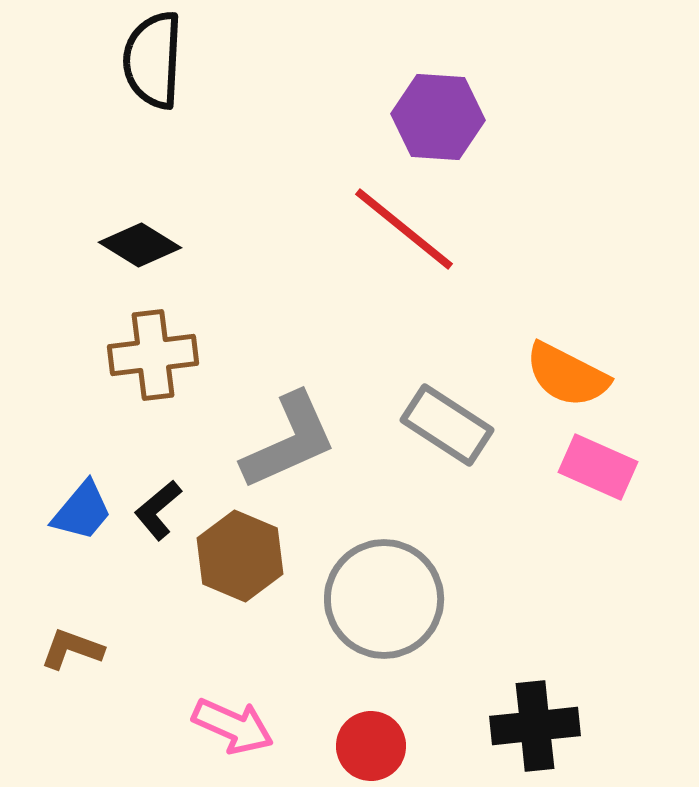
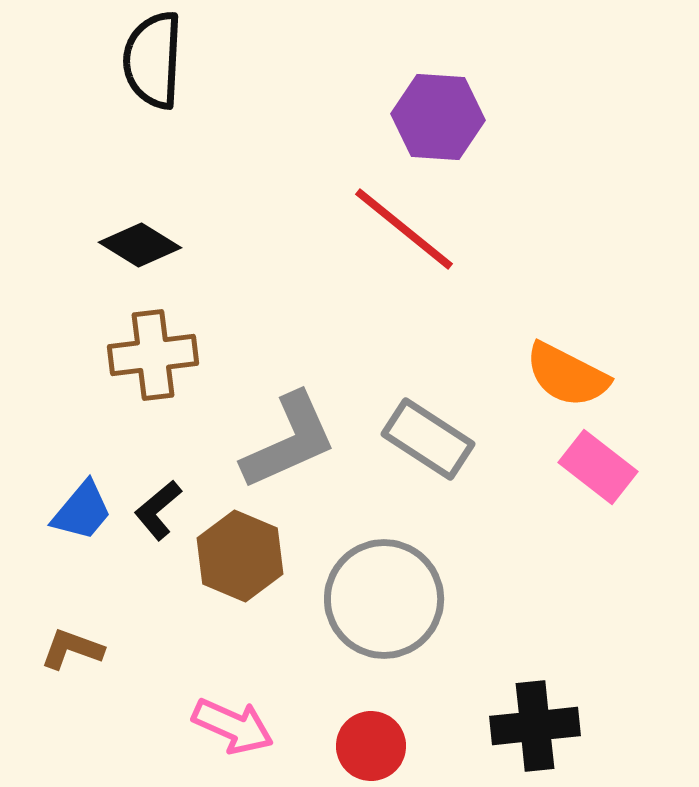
gray rectangle: moved 19 px left, 14 px down
pink rectangle: rotated 14 degrees clockwise
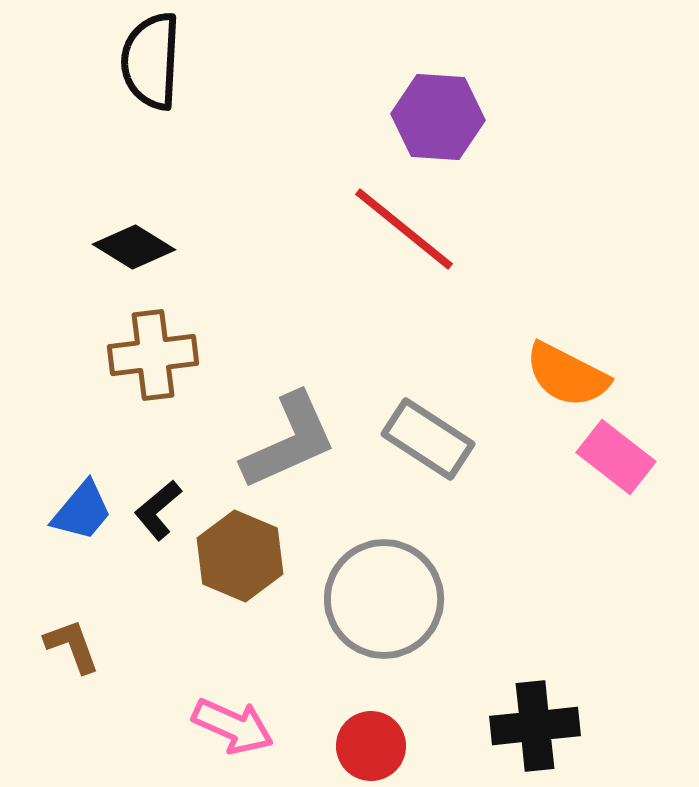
black semicircle: moved 2 px left, 1 px down
black diamond: moved 6 px left, 2 px down
pink rectangle: moved 18 px right, 10 px up
brown L-shape: moved 3 px up; rotated 50 degrees clockwise
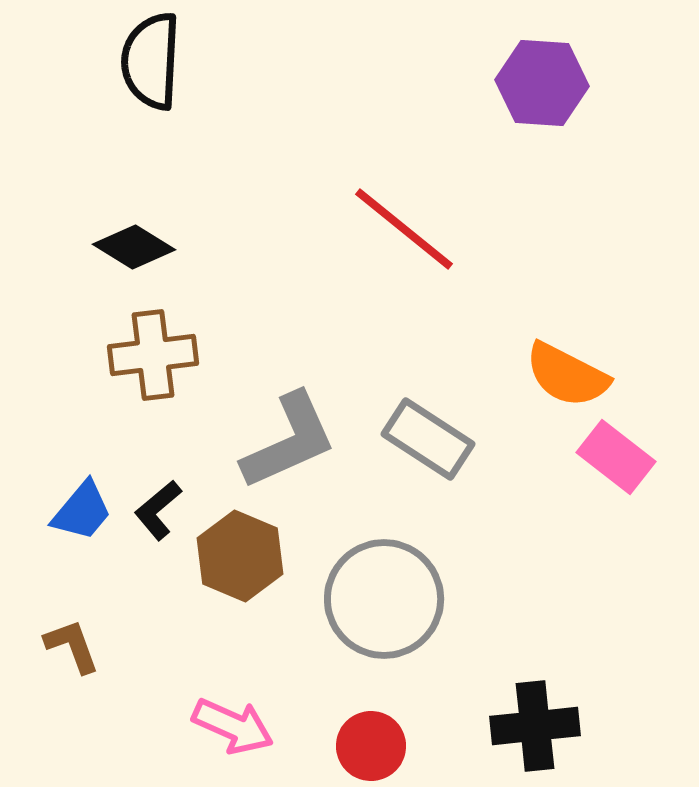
purple hexagon: moved 104 px right, 34 px up
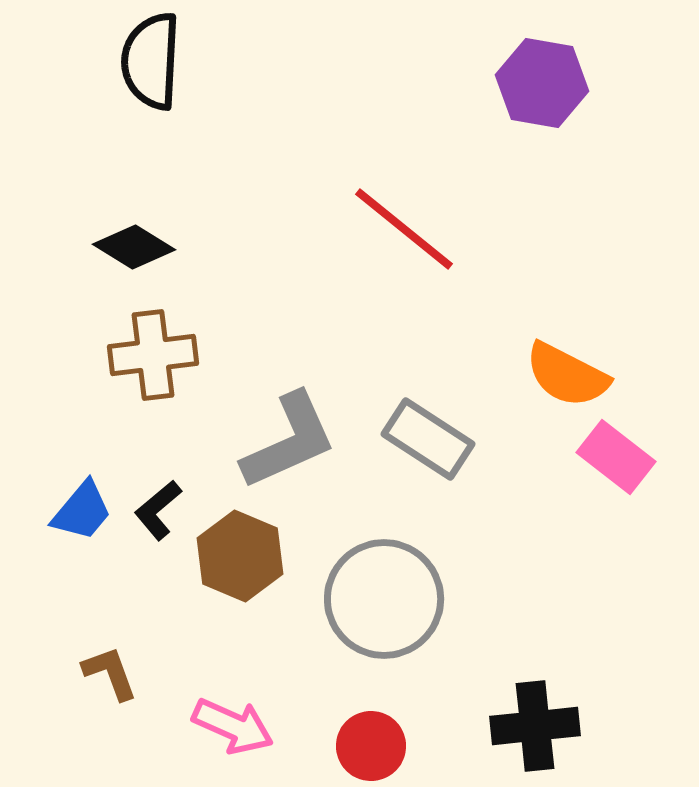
purple hexagon: rotated 6 degrees clockwise
brown L-shape: moved 38 px right, 27 px down
